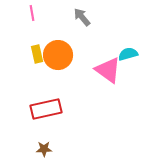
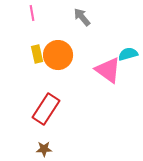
red rectangle: rotated 44 degrees counterclockwise
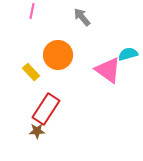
pink line: moved 2 px up; rotated 21 degrees clockwise
yellow rectangle: moved 6 px left, 18 px down; rotated 30 degrees counterclockwise
brown star: moved 7 px left, 18 px up
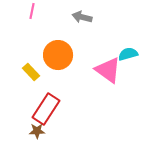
gray arrow: rotated 36 degrees counterclockwise
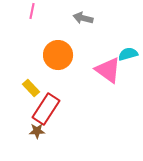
gray arrow: moved 1 px right, 1 px down
yellow rectangle: moved 16 px down
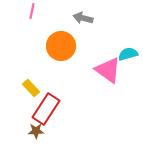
orange circle: moved 3 px right, 9 px up
brown star: moved 1 px left
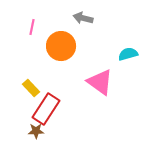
pink line: moved 16 px down
pink triangle: moved 8 px left, 12 px down
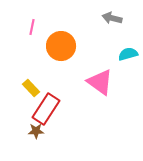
gray arrow: moved 29 px right
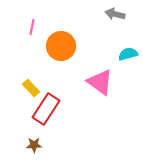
gray arrow: moved 3 px right, 4 px up
brown star: moved 2 px left, 14 px down
